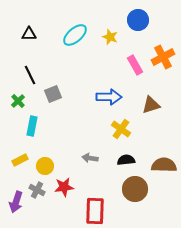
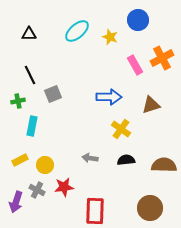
cyan ellipse: moved 2 px right, 4 px up
orange cross: moved 1 px left, 1 px down
green cross: rotated 32 degrees clockwise
yellow circle: moved 1 px up
brown circle: moved 15 px right, 19 px down
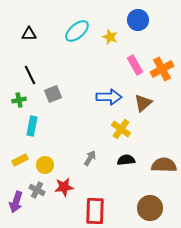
orange cross: moved 11 px down
green cross: moved 1 px right, 1 px up
brown triangle: moved 8 px left, 2 px up; rotated 24 degrees counterclockwise
gray arrow: rotated 112 degrees clockwise
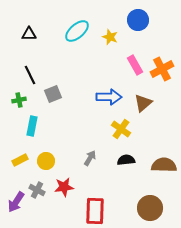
yellow circle: moved 1 px right, 4 px up
purple arrow: rotated 15 degrees clockwise
